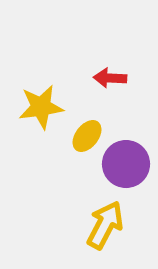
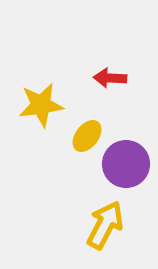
yellow star: moved 2 px up
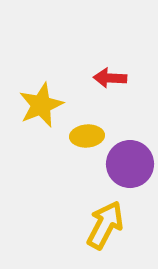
yellow star: rotated 15 degrees counterclockwise
yellow ellipse: rotated 48 degrees clockwise
purple circle: moved 4 px right
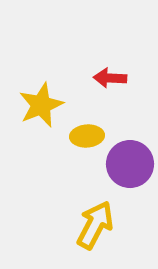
yellow arrow: moved 10 px left
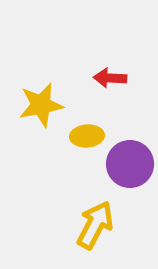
yellow star: rotated 12 degrees clockwise
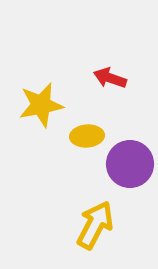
red arrow: rotated 16 degrees clockwise
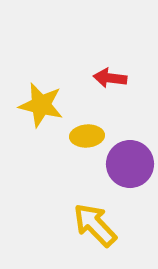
red arrow: rotated 12 degrees counterclockwise
yellow star: rotated 24 degrees clockwise
yellow arrow: rotated 72 degrees counterclockwise
